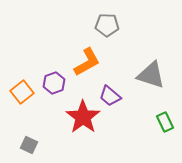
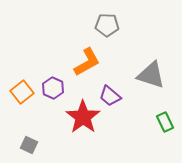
purple hexagon: moved 1 px left, 5 px down; rotated 15 degrees counterclockwise
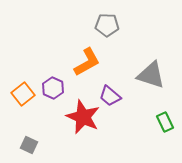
orange square: moved 1 px right, 2 px down
red star: rotated 12 degrees counterclockwise
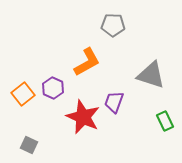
gray pentagon: moved 6 px right
purple trapezoid: moved 4 px right, 6 px down; rotated 70 degrees clockwise
green rectangle: moved 1 px up
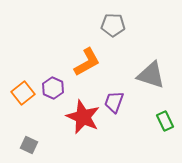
orange square: moved 1 px up
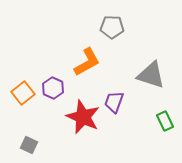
gray pentagon: moved 1 px left, 2 px down
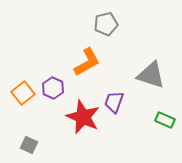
gray pentagon: moved 6 px left, 3 px up; rotated 15 degrees counterclockwise
green rectangle: moved 1 px up; rotated 42 degrees counterclockwise
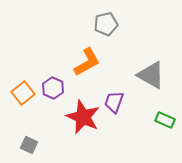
gray triangle: rotated 12 degrees clockwise
